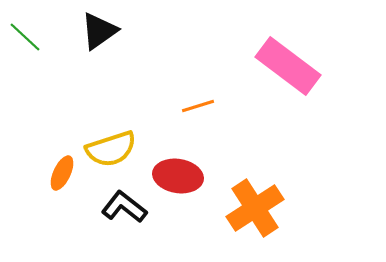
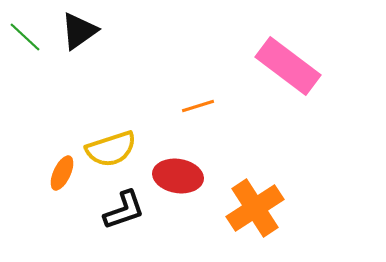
black triangle: moved 20 px left
black L-shape: moved 3 px down; rotated 123 degrees clockwise
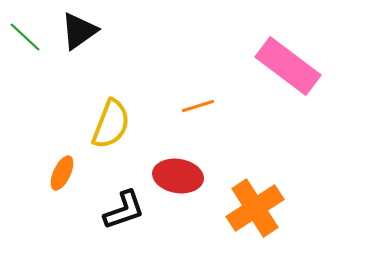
yellow semicircle: moved 25 px up; rotated 51 degrees counterclockwise
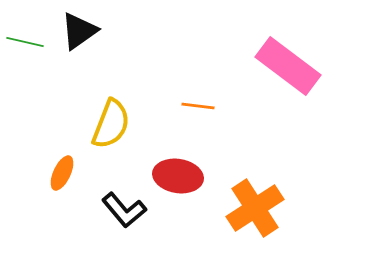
green line: moved 5 px down; rotated 30 degrees counterclockwise
orange line: rotated 24 degrees clockwise
black L-shape: rotated 69 degrees clockwise
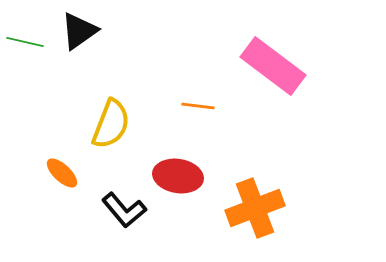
pink rectangle: moved 15 px left
orange ellipse: rotated 72 degrees counterclockwise
orange cross: rotated 12 degrees clockwise
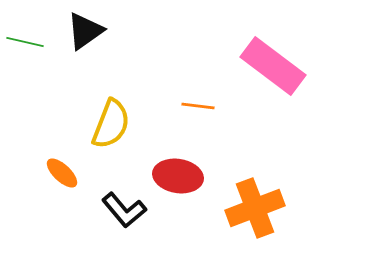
black triangle: moved 6 px right
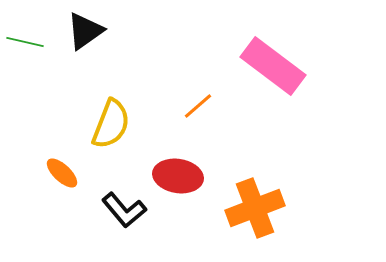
orange line: rotated 48 degrees counterclockwise
